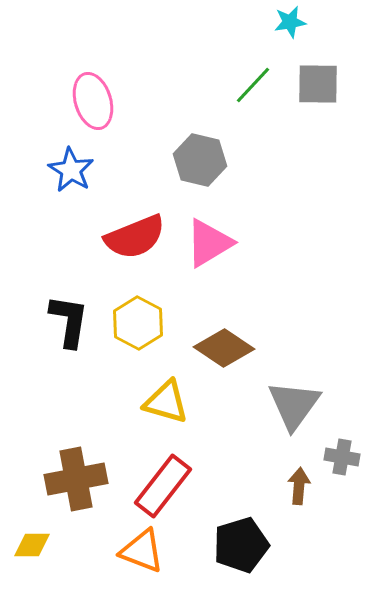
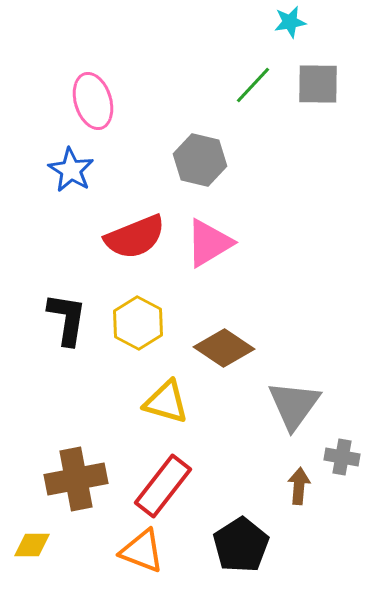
black L-shape: moved 2 px left, 2 px up
black pentagon: rotated 16 degrees counterclockwise
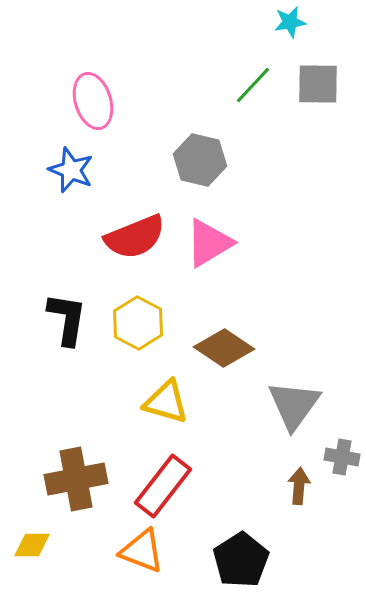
blue star: rotated 9 degrees counterclockwise
black pentagon: moved 15 px down
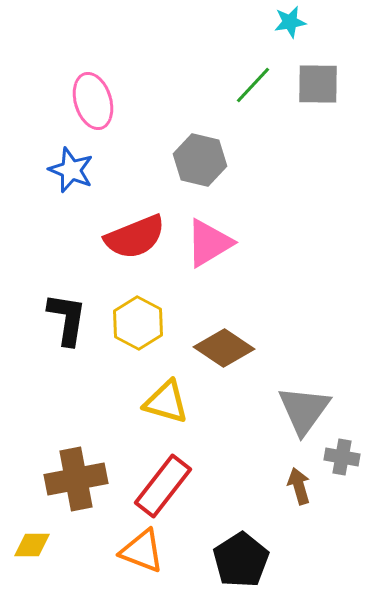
gray triangle: moved 10 px right, 5 px down
brown arrow: rotated 21 degrees counterclockwise
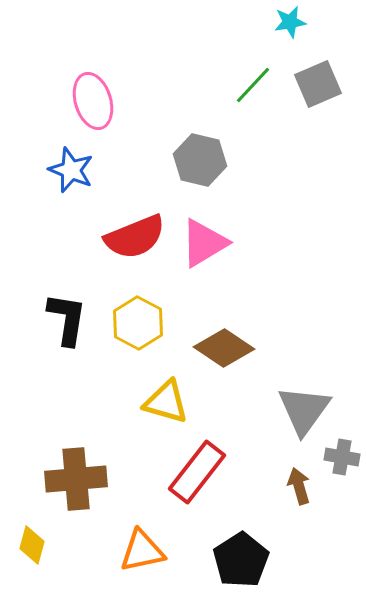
gray square: rotated 24 degrees counterclockwise
pink triangle: moved 5 px left
brown cross: rotated 6 degrees clockwise
red rectangle: moved 34 px right, 14 px up
yellow diamond: rotated 75 degrees counterclockwise
orange triangle: rotated 33 degrees counterclockwise
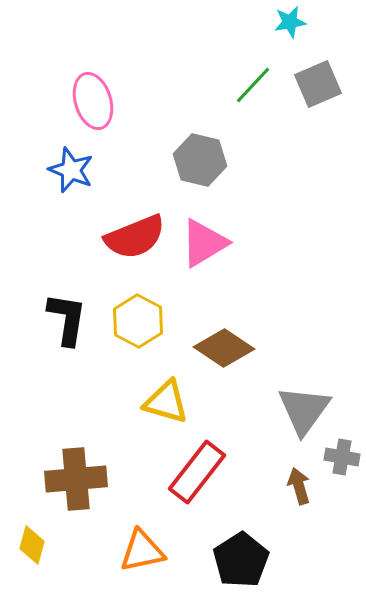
yellow hexagon: moved 2 px up
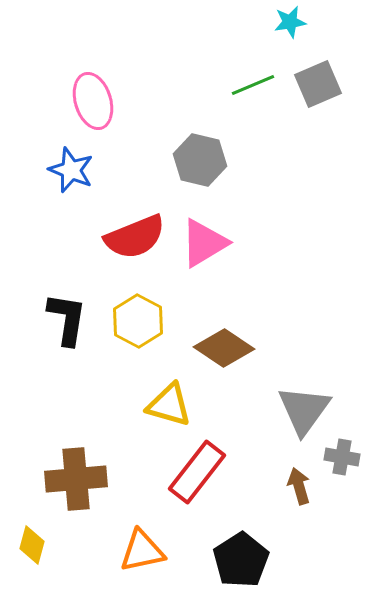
green line: rotated 24 degrees clockwise
yellow triangle: moved 3 px right, 3 px down
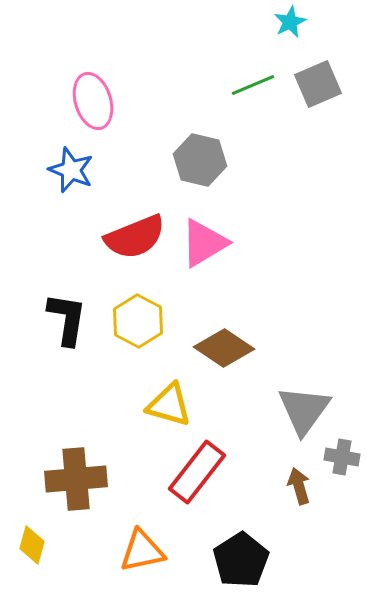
cyan star: rotated 16 degrees counterclockwise
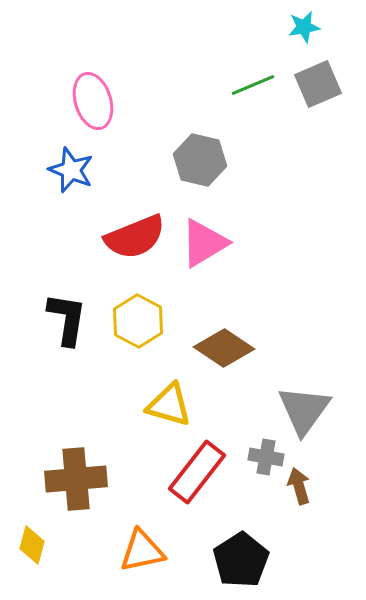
cyan star: moved 14 px right, 5 px down; rotated 16 degrees clockwise
gray cross: moved 76 px left
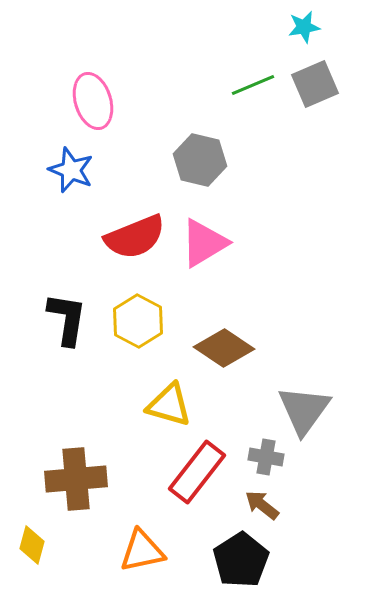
gray square: moved 3 px left
brown arrow: moved 37 px left, 19 px down; rotated 36 degrees counterclockwise
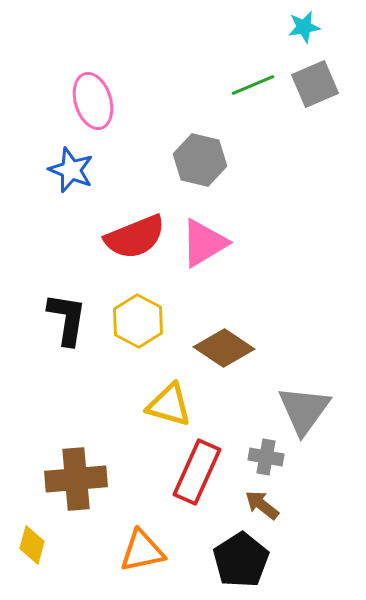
red rectangle: rotated 14 degrees counterclockwise
